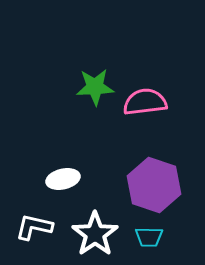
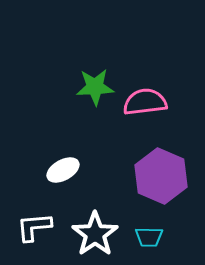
white ellipse: moved 9 px up; rotated 16 degrees counterclockwise
purple hexagon: moved 7 px right, 9 px up; rotated 4 degrees clockwise
white L-shape: rotated 18 degrees counterclockwise
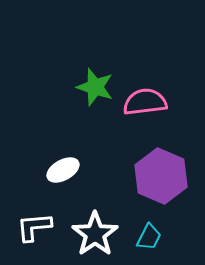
green star: rotated 21 degrees clockwise
cyan trapezoid: rotated 64 degrees counterclockwise
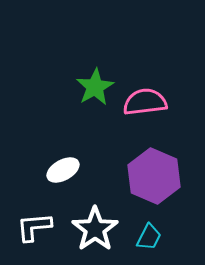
green star: rotated 24 degrees clockwise
purple hexagon: moved 7 px left
white star: moved 5 px up
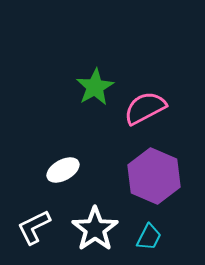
pink semicircle: moved 6 px down; rotated 21 degrees counterclockwise
white L-shape: rotated 21 degrees counterclockwise
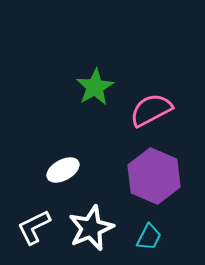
pink semicircle: moved 6 px right, 2 px down
white star: moved 4 px left, 1 px up; rotated 12 degrees clockwise
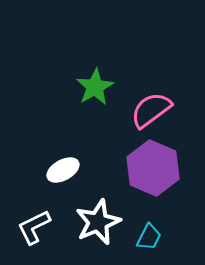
pink semicircle: rotated 9 degrees counterclockwise
purple hexagon: moved 1 px left, 8 px up
white star: moved 7 px right, 6 px up
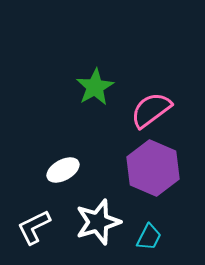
white star: rotated 6 degrees clockwise
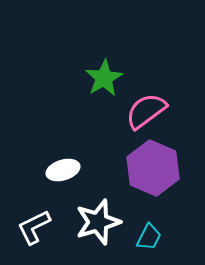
green star: moved 9 px right, 9 px up
pink semicircle: moved 5 px left, 1 px down
white ellipse: rotated 12 degrees clockwise
